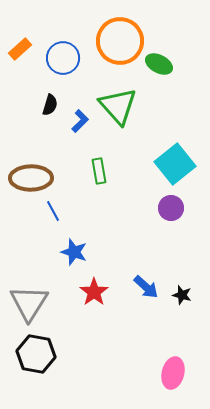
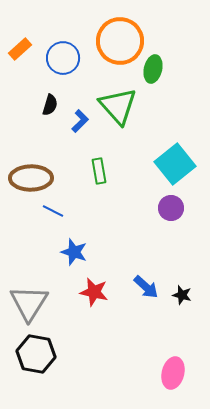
green ellipse: moved 6 px left, 5 px down; rotated 76 degrees clockwise
blue line: rotated 35 degrees counterclockwise
red star: rotated 24 degrees counterclockwise
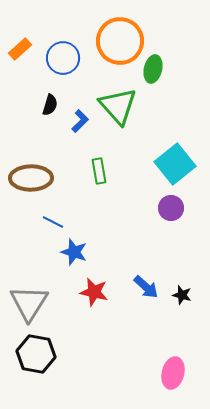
blue line: moved 11 px down
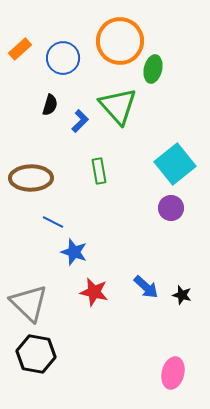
gray triangle: rotated 18 degrees counterclockwise
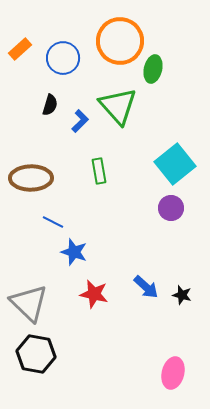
red star: moved 2 px down
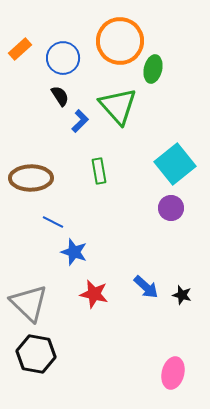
black semicircle: moved 10 px right, 9 px up; rotated 50 degrees counterclockwise
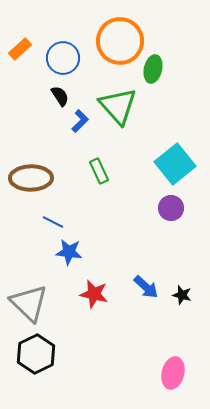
green rectangle: rotated 15 degrees counterclockwise
blue star: moved 5 px left; rotated 12 degrees counterclockwise
black hexagon: rotated 24 degrees clockwise
